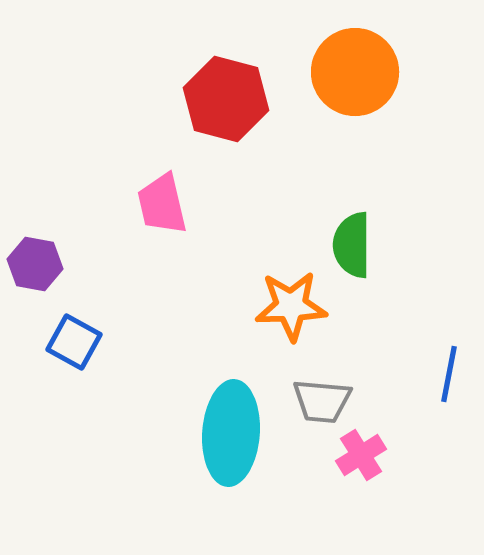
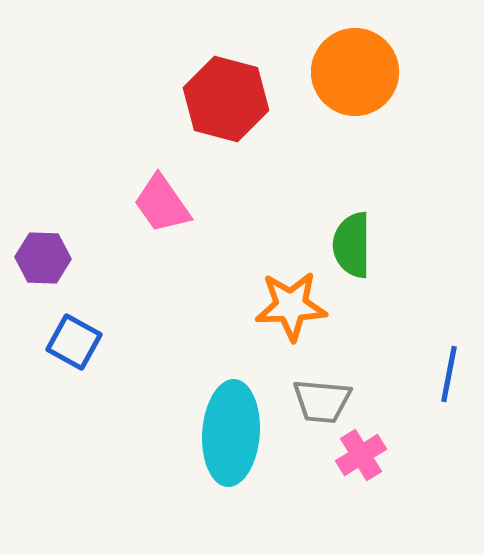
pink trapezoid: rotated 22 degrees counterclockwise
purple hexagon: moved 8 px right, 6 px up; rotated 8 degrees counterclockwise
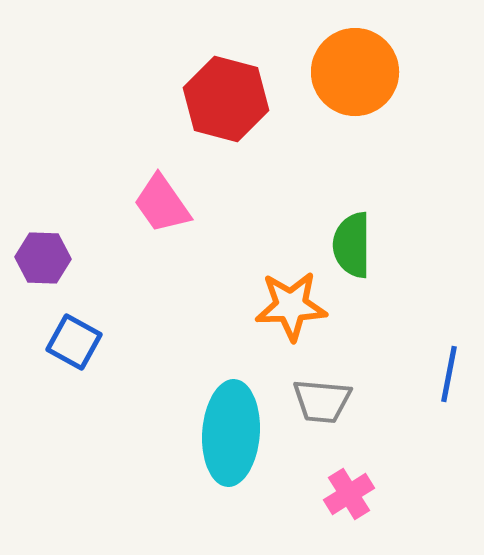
pink cross: moved 12 px left, 39 px down
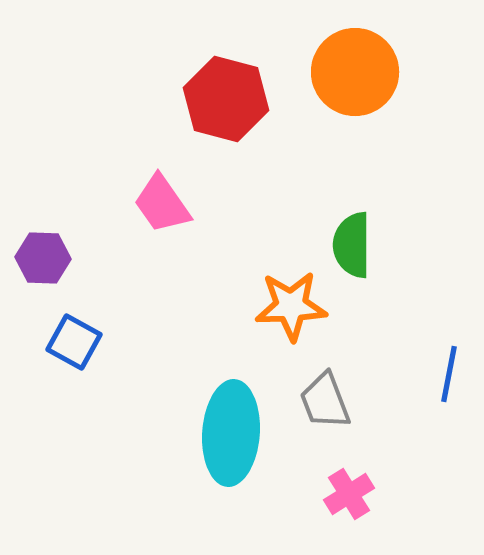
gray trapezoid: moved 3 px right; rotated 64 degrees clockwise
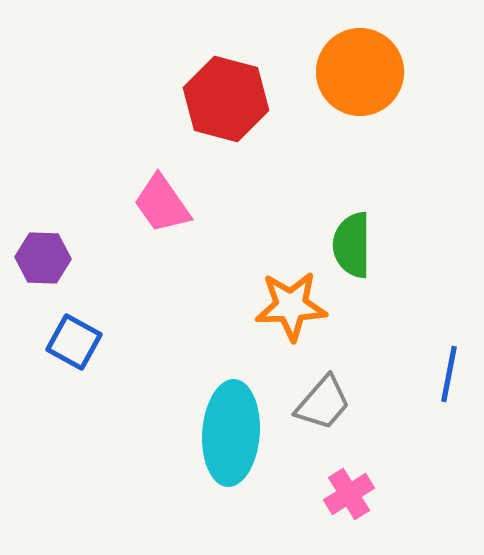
orange circle: moved 5 px right
gray trapezoid: moved 2 px left, 2 px down; rotated 118 degrees counterclockwise
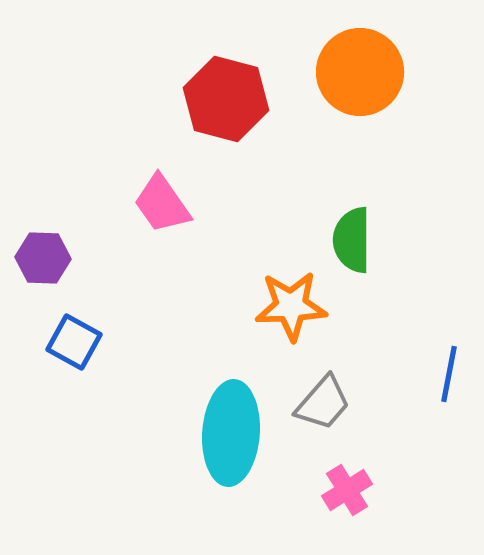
green semicircle: moved 5 px up
pink cross: moved 2 px left, 4 px up
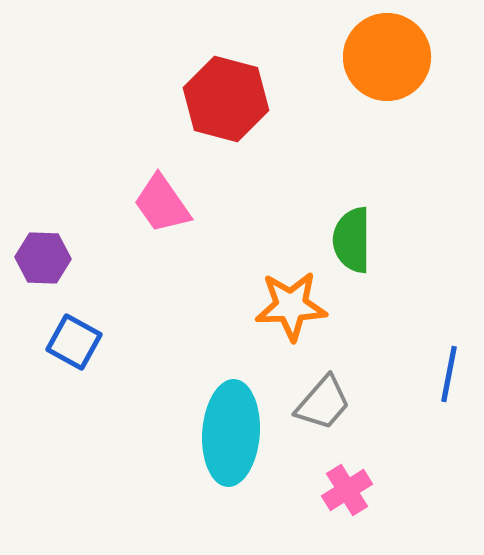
orange circle: moved 27 px right, 15 px up
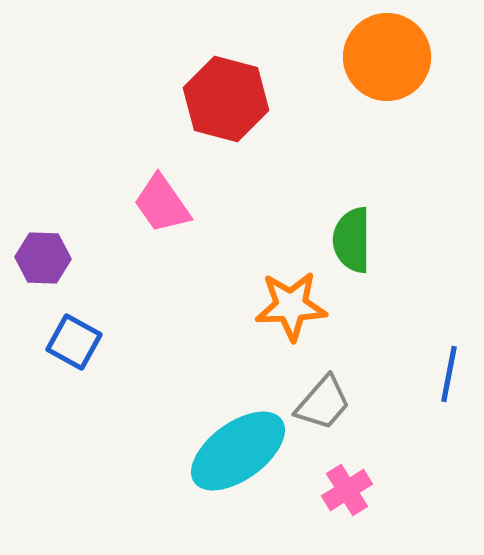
cyan ellipse: moved 7 px right, 18 px down; rotated 50 degrees clockwise
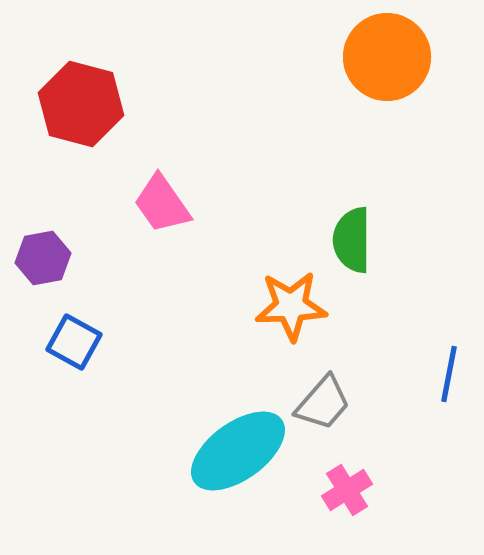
red hexagon: moved 145 px left, 5 px down
purple hexagon: rotated 12 degrees counterclockwise
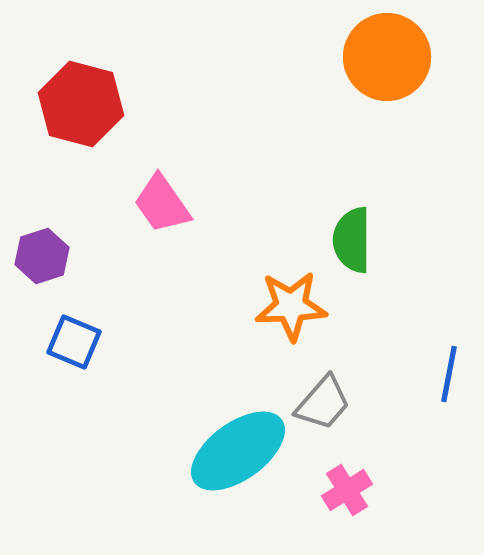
purple hexagon: moved 1 px left, 2 px up; rotated 8 degrees counterclockwise
blue square: rotated 6 degrees counterclockwise
